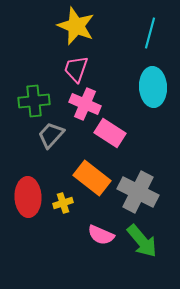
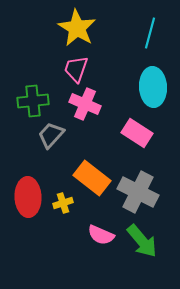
yellow star: moved 1 px right, 2 px down; rotated 9 degrees clockwise
green cross: moved 1 px left
pink rectangle: moved 27 px right
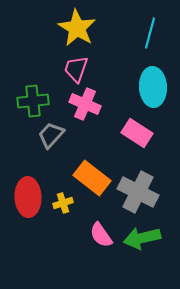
pink semicircle: rotated 32 degrees clockwise
green arrow: moved 3 px up; rotated 117 degrees clockwise
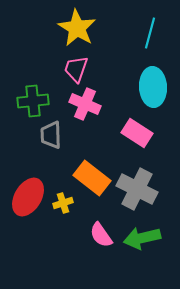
gray trapezoid: rotated 44 degrees counterclockwise
gray cross: moved 1 px left, 3 px up
red ellipse: rotated 33 degrees clockwise
